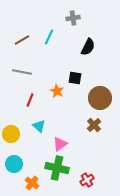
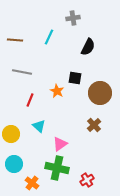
brown line: moved 7 px left; rotated 35 degrees clockwise
brown circle: moved 5 px up
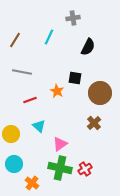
brown line: rotated 63 degrees counterclockwise
red line: rotated 48 degrees clockwise
brown cross: moved 2 px up
green cross: moved 3 px right
red cross: moved 2 px left, 11 px up
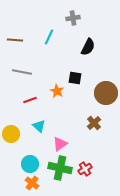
brown line: rotated 63 degrees clockwise
brown circle: moved 6 px right
cyan circle: moved 16 px right
